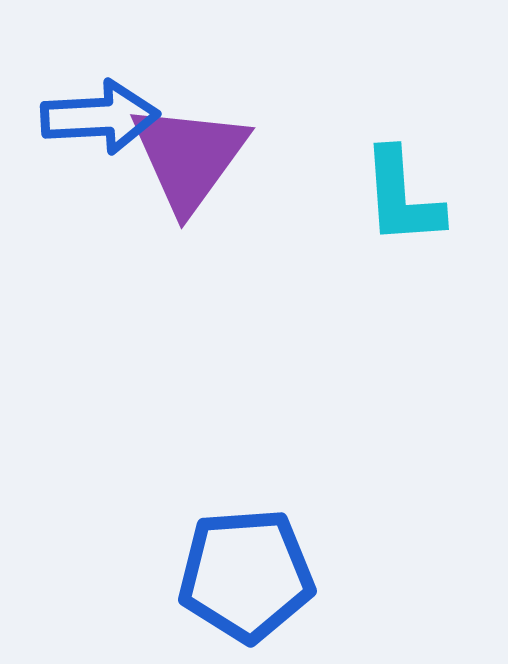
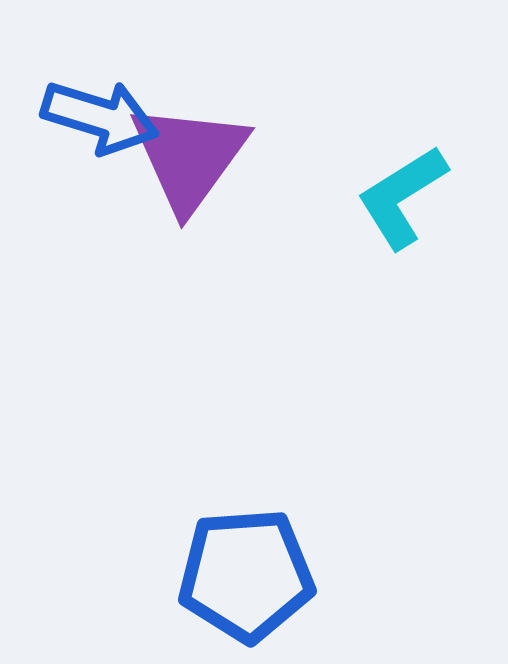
blue arrow: rotated 20 degrees clockwise
cyan L-shape: rotated 62 degrees clockwise
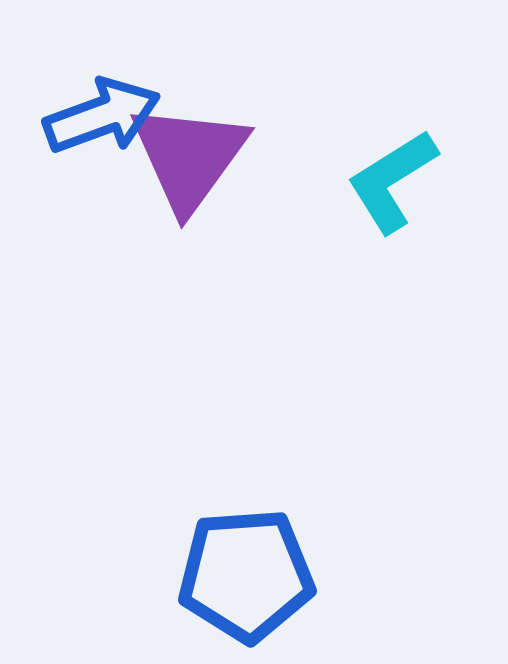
blue arrow: moved 2 px right, 1 px up; rotated 37 degrees counterclockwise
cyan L-shape: moved 10 px left, 16 px up
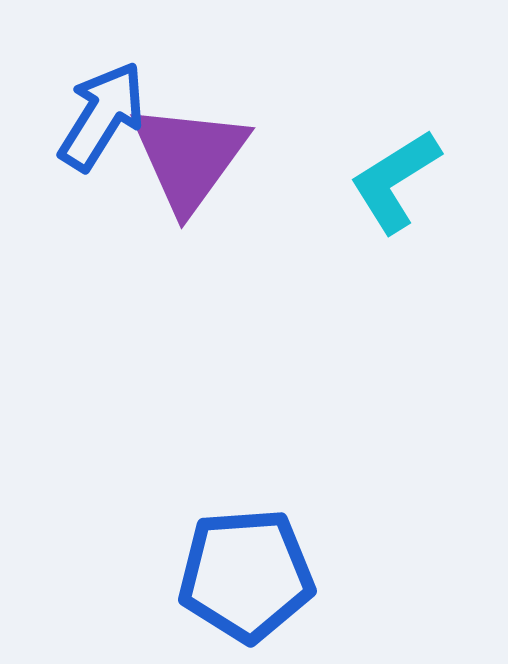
blue arrow: rotated 38 degrees counterclockwise
cyan L-shape: moved 3 px right
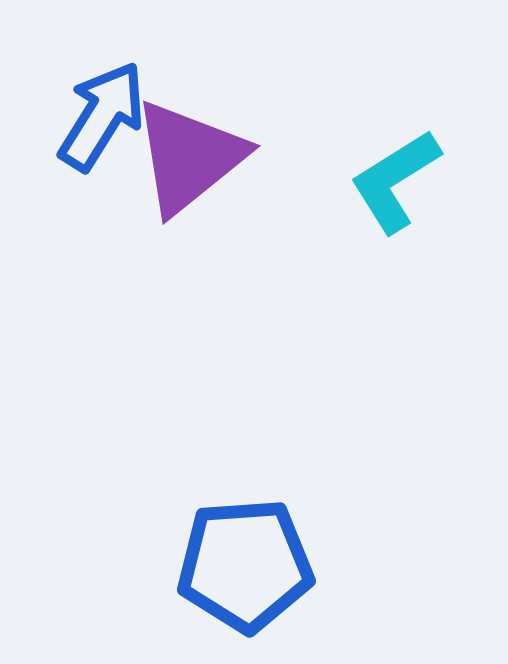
purple triangle: rotated 15 degrees clockwise
blue pentagon: moved 1 px left, 10 px up
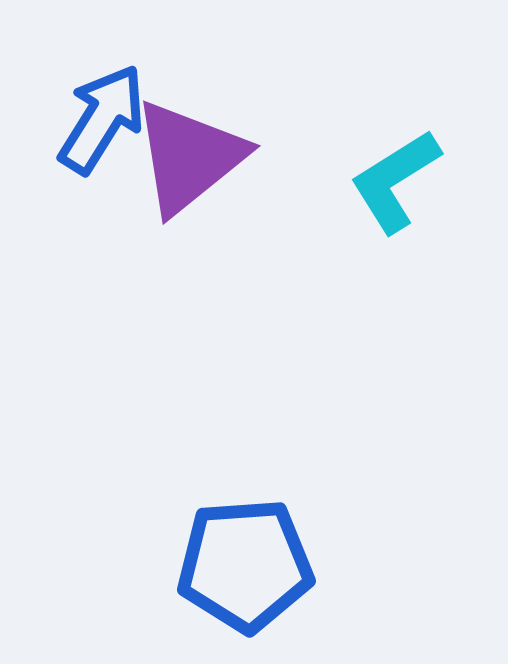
blue arrow: moved 3 px down
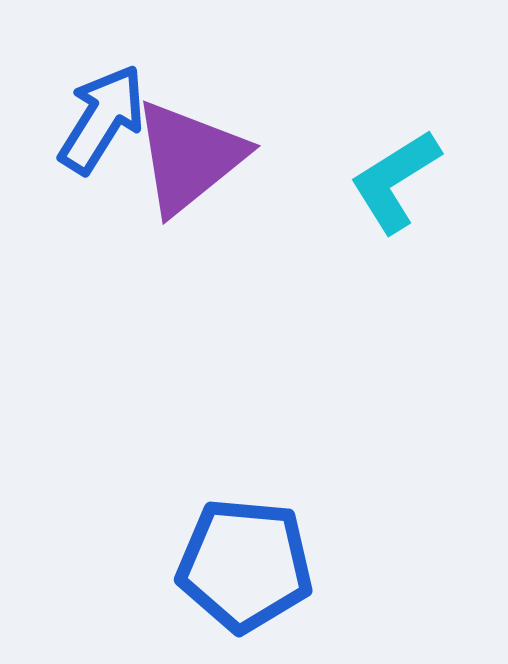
blue pentagon: rotated 9 degrees clockwise
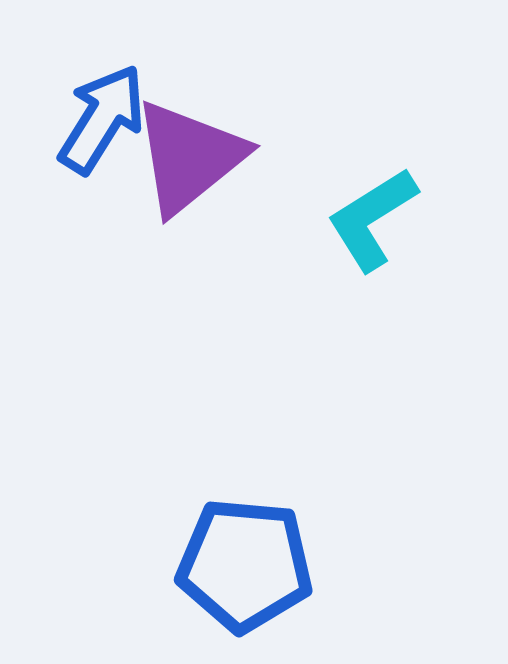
cyan L-shape: moved 23 px left, 38 px down
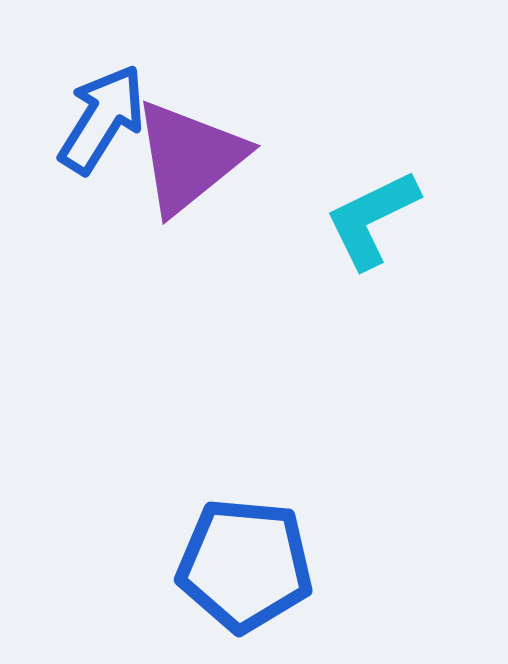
cyan L-shape: rotated 6 degrees clockwise
